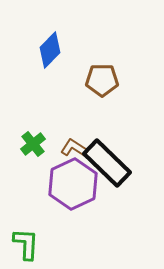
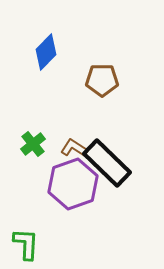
blue diamond: moved 4 px left, 2 px down
purple hexagon: rotated 6 degrees clockwise
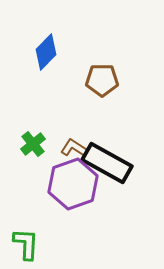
black rectangle: rotated 15 degrees counterclockwise
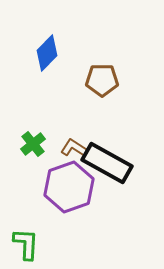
blue diamond: moved 1 px right, 1 px down
purple hexagon: moved 4 px left, 3 px down
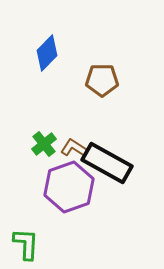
green cross: moved 11 px right
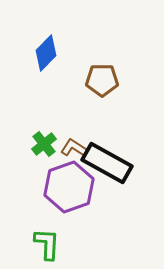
blue diamond: moved 1 px left
green L-shape: moved 21 px right
